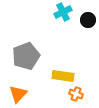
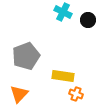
cyan cross: rotated 36 degrees counterclockwise
orange triangle: moved 1 px right
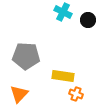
gray pentagon: rotated 24 degrees clockwise
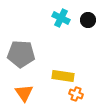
cyan cross: moved 2 px left, 6 px down
gray pentagon: moved 5 px left, 2 px up
orange triangle: moved 5 px right, 1 px up; rotated 18 degrees counterclockwise
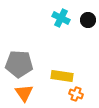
gray pentagon: moved 2 px left, 10 px down
yellow rectangle: moved 1 px left
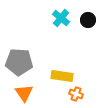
cyan cross: rotated 12 degrees clockwise
gray pentagon: moved 2 px up
